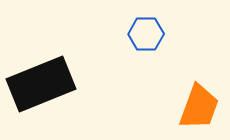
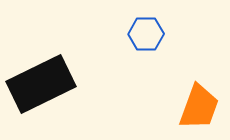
black rectangle: rotated 4 degrees counterclockwise
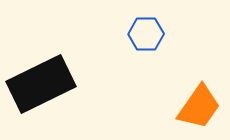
orange trapezoid: rotated 15 degrees clockwise
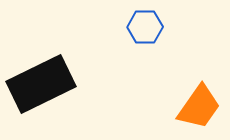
blue hexagon: moved 1 px left, 7 px up
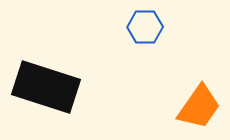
black rectangle: moved 5 px right, 3 px down; rotated 44 degrees clockwise
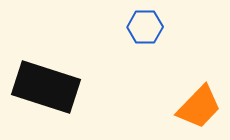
orange trapezoid: rotated 9 degrees clockwise
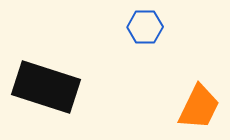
orange trapezoid: rotated 18 degrees counterclockwise
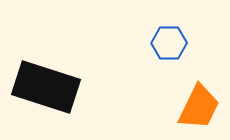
blue hexagon: moved 24 px right, 16 px down
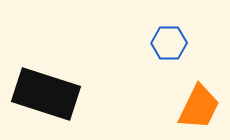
black rectangle: moved 7 px down
